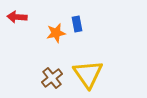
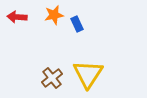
blue rectangle: rotated 14 degrees counterclockwise
orange star: moved 2 px left, 18 px up
yellow triangle: rotated 8 degrees clockwise
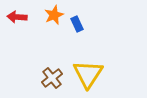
orange star: rotated 12 degrees counterclockwise
